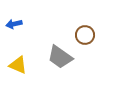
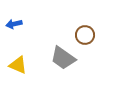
gray trapezoid: moved 3 px right, 1 px down
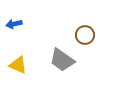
gray trapezoid: moved 1 px left, 2 px down
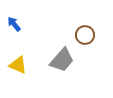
blue arrow: rotated 63 degrees clockwise
gray trapezoid: rotated 84 degrees counterclockwise
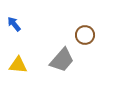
yellow triangle: rotated 18 degrees counterclockwise
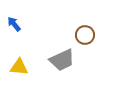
gray trapezoid: rotated 24 degrees clockwise
yellow triangle: moved 1 px right, 2 px down
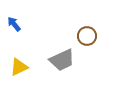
brown circle: moved 2 px right, 1 px down
yellow triangle: rotated 30 degrees counterclockwise
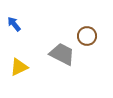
gray trapezoid: moved 6 px up; rotated 128 degrees counterclockwise
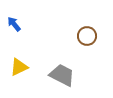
gray trapezoid: moved 21 px down
